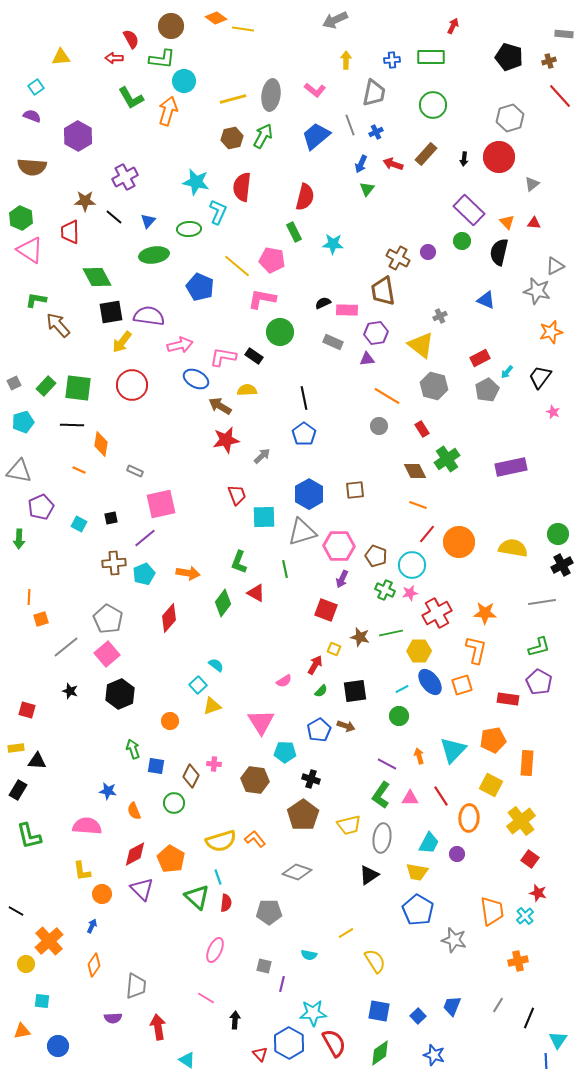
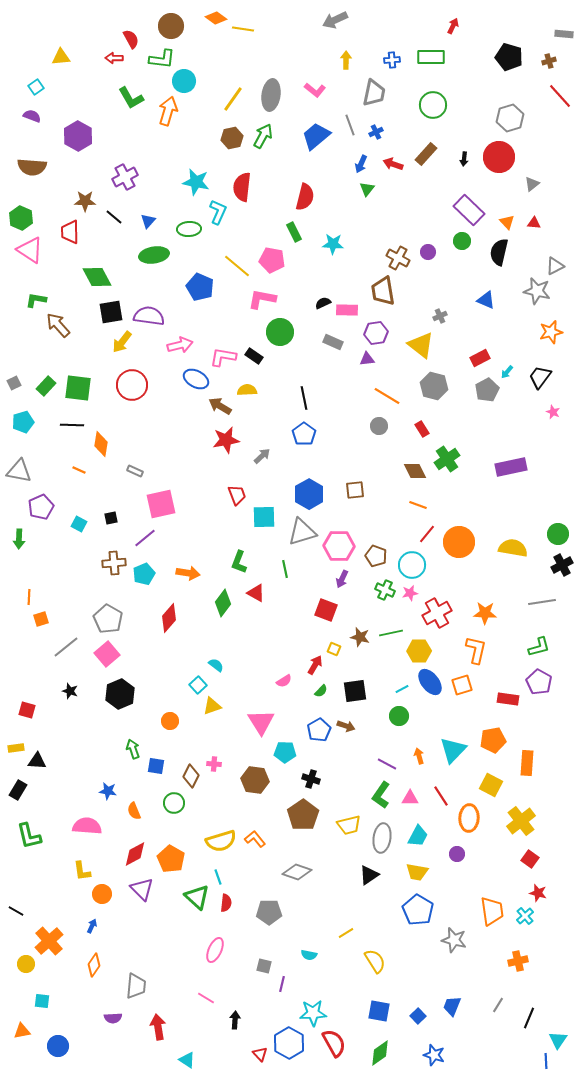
yellow line at (233, 99): rotated 40 degrees counterclockwise
cyan trapezoid at (429, 843): moved 11 px left, 7 px up
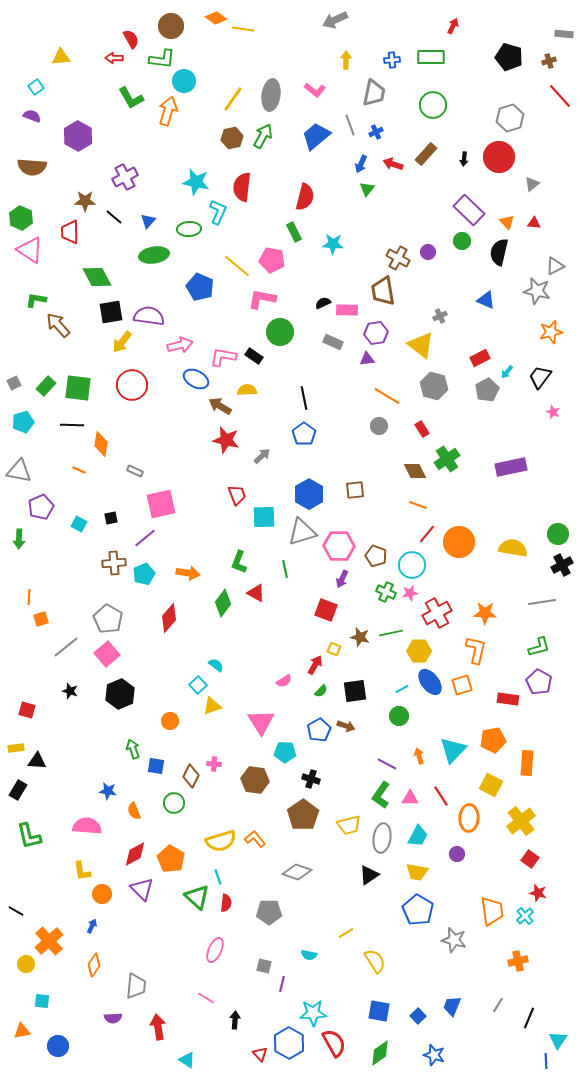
red star at (226, 440): rotated 24 degrees clockwise
green cross at (385, 590): moved 1 px right, 2 px down
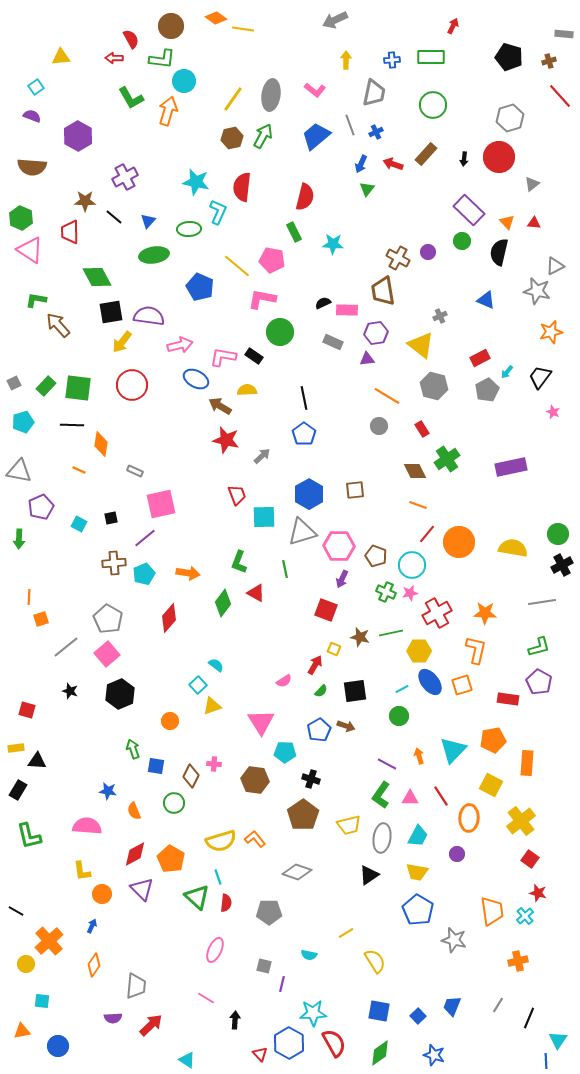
red arrow at (158, 1027): moved 7 px left, 2 px up; rotated 55 degrees clockwise
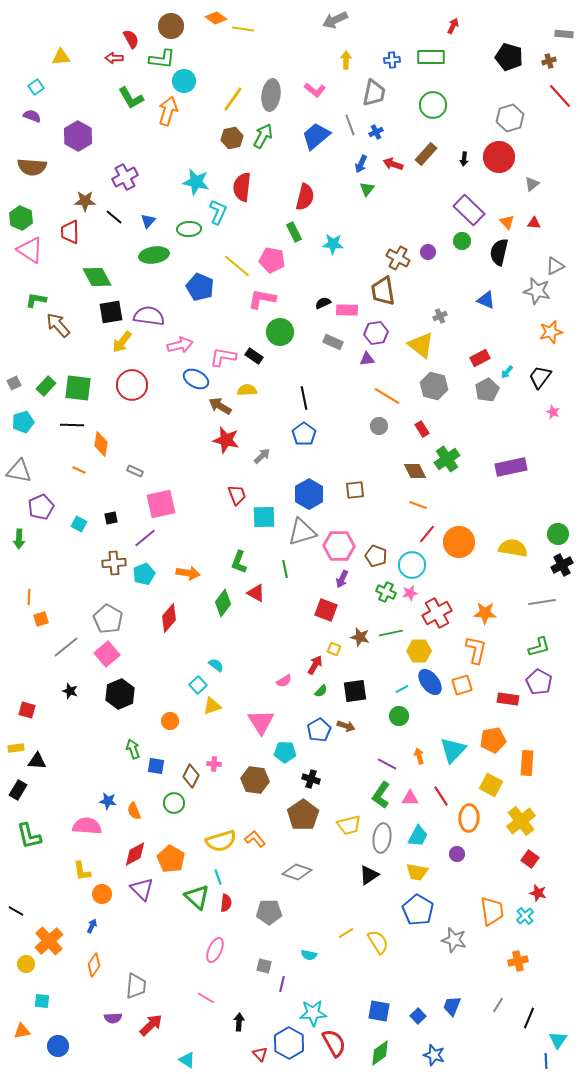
blue star at (108, 791): moved 10 px down
yellow semicircle at (375, 961): moved 3 px right, 19 px up
black arrow at (235, 1020): moved 4 px right, 2 px down
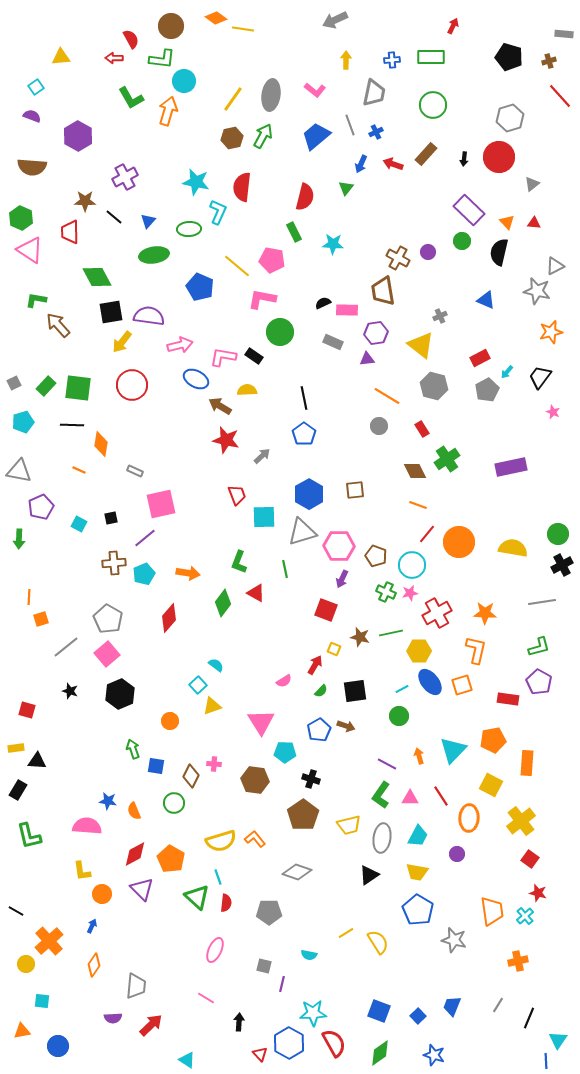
green triangle at (367, 189): moved 21 px left, 1 px up
blue square at (379, 1011): rotated 10 degrees clockwise
